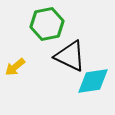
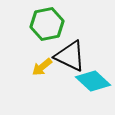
yellow arrow: moved 27 px right
cyan diamond: rotated 52 degrees clockwise
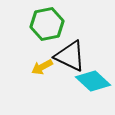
yellow arrow: rotated 10 degrees clockwise
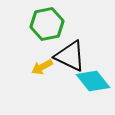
cyan diamond: rotated 8 degrees clockwise
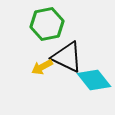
black triangle: moved 3 px left, 1 px down
cyan diamond: moved 1 px right, 1 px up
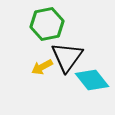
black triangle: rotated 40 degrees clockwise
cyan diamond: moved 2 px left
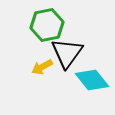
green hexagon: moved 1 px down
black triangle: moved 4 px up
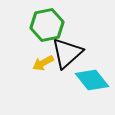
black triangle: rotated 12 degrees clockwise
yellow arrow: moved 1 px right, 4 px up
